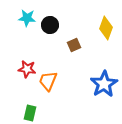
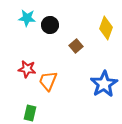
brown square: moved 2 px right, 1 px down; rotated 16 degrees counterclockwise
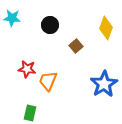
cyan star: moved 15 px left
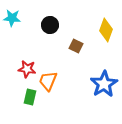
yellow diamond: moved 2 px down
brown square: rotated 24 degrees counterclockwise
green rectangle: moved 16 px up
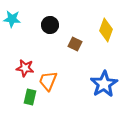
cyan star: moved 1 px down
brown square: moved 1 px left, 2 px up
red star: moved 2 px left, 1 px up
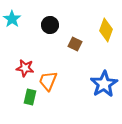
cyan star: rotated 30 degrees clockwise
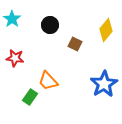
yellow diamond: rotated 20 degrees clockwise
red star: moved 10 px left, 10 px up
orange trapezoid: rotated 65 degrees counterclockwise
green rectangle: rotated 21 degrees clockwise
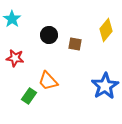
black circle: moved 1 px left, 10 px down
brown square: rotated 16 degrees counterclockwise
blue star: moved 1 px right, 2 px down
green rectangle: moved 1 px left, 1 px up
